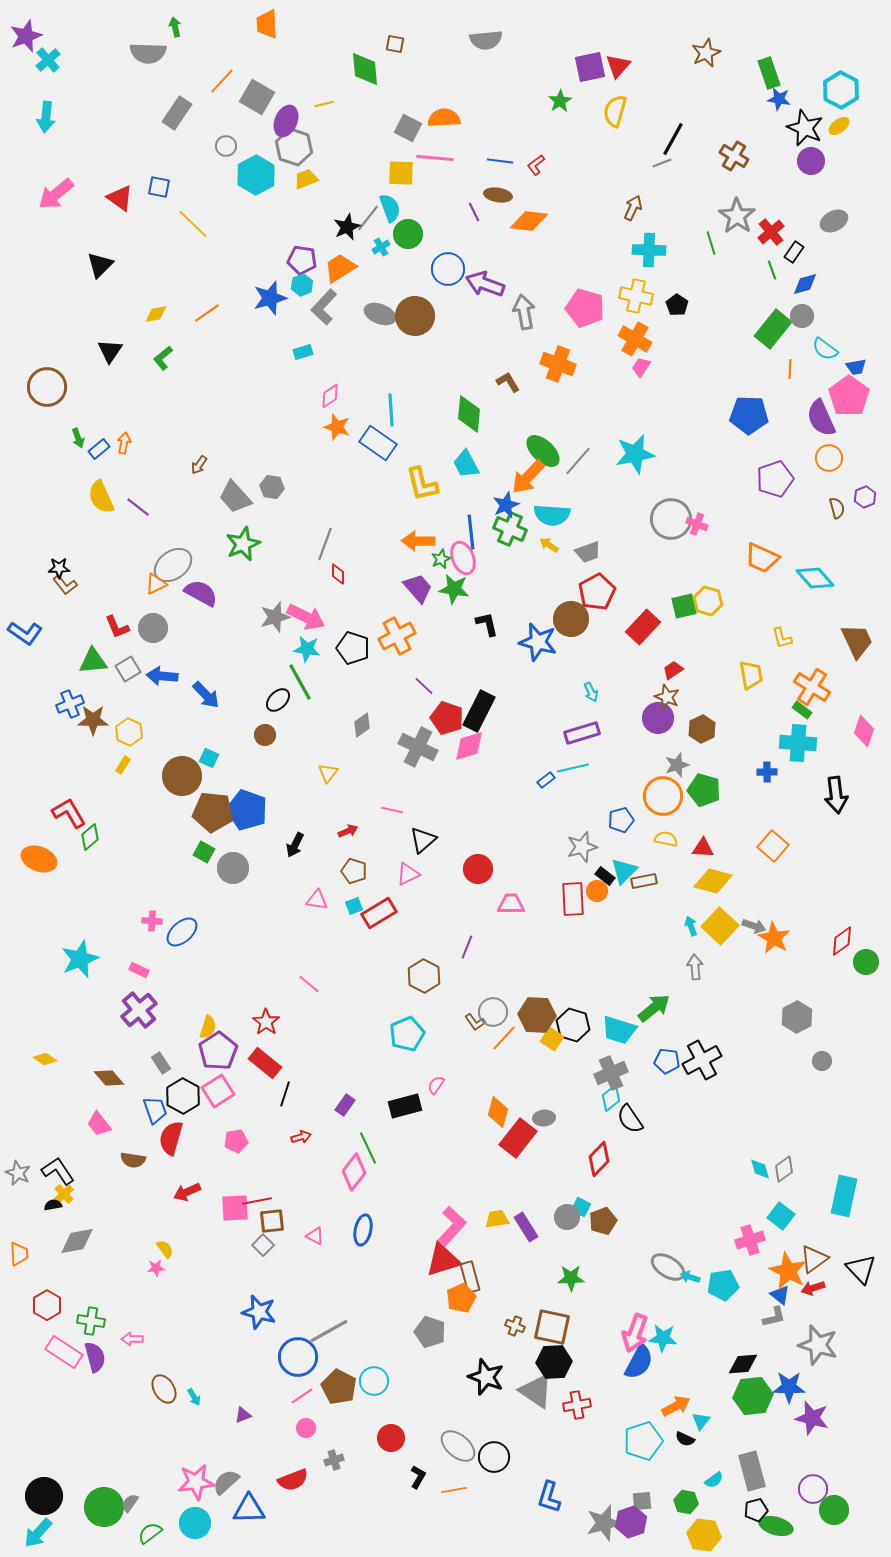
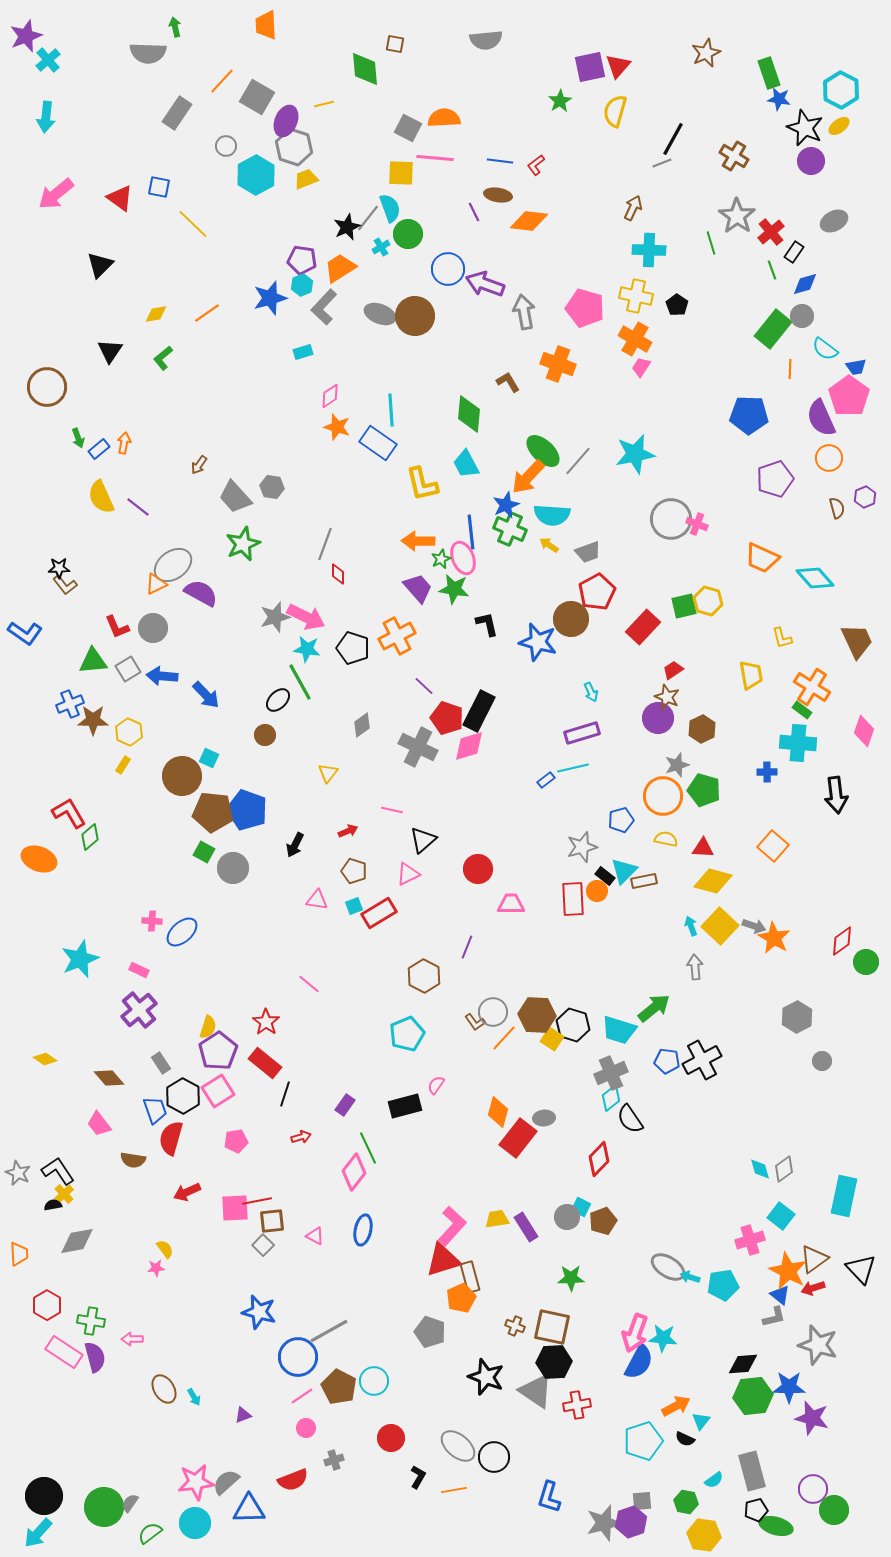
orange trapezoid at (267, 24): moved 1 px left, 1 px down
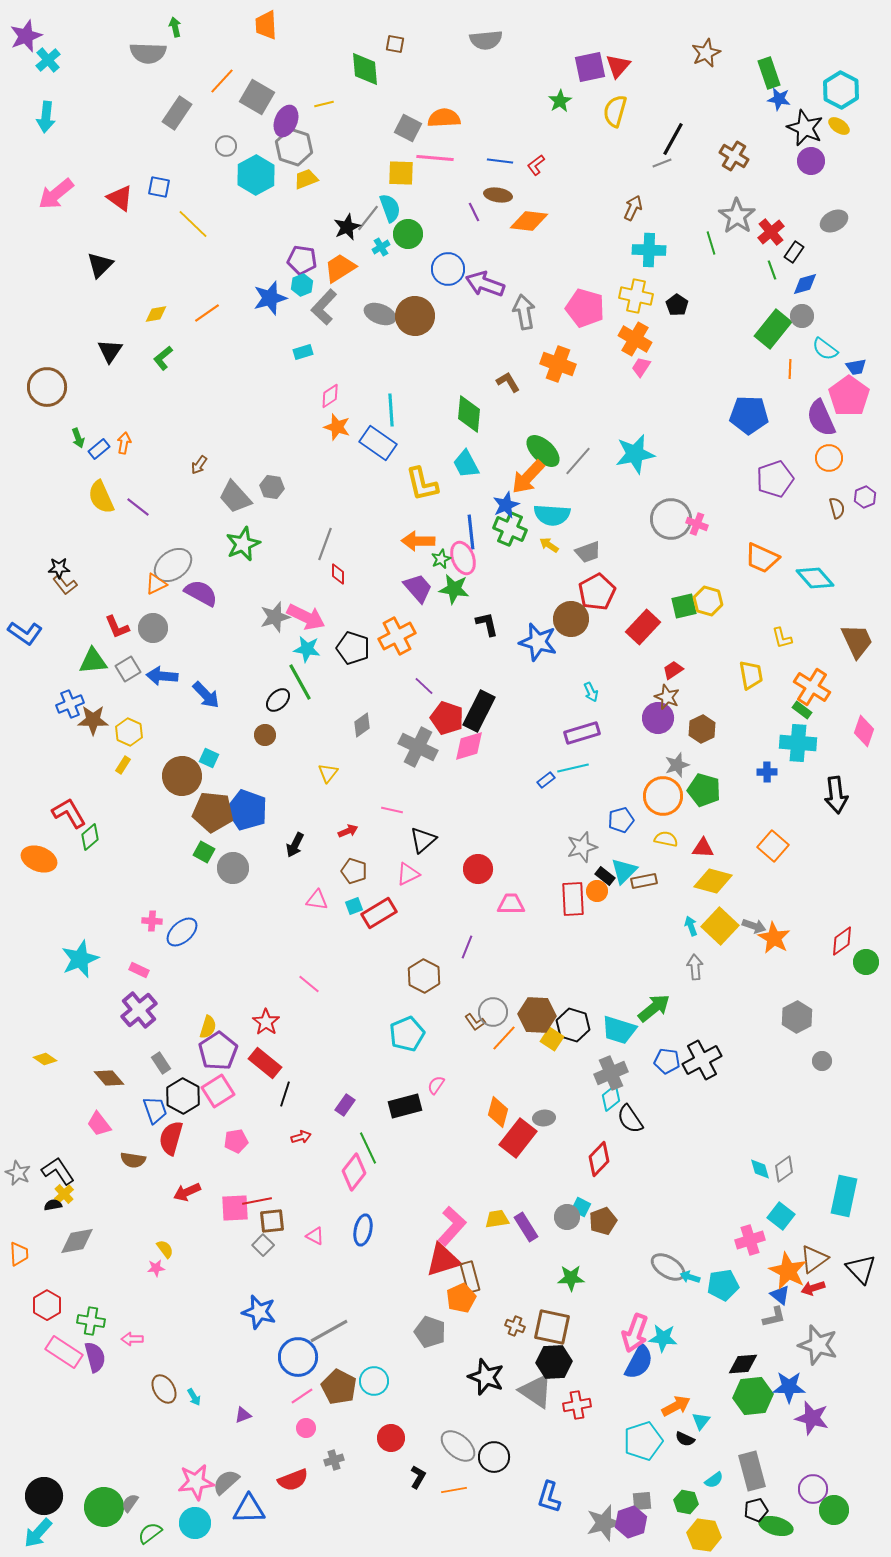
yellow ellipse at (839, 126): rotated 70 degrees clockwise
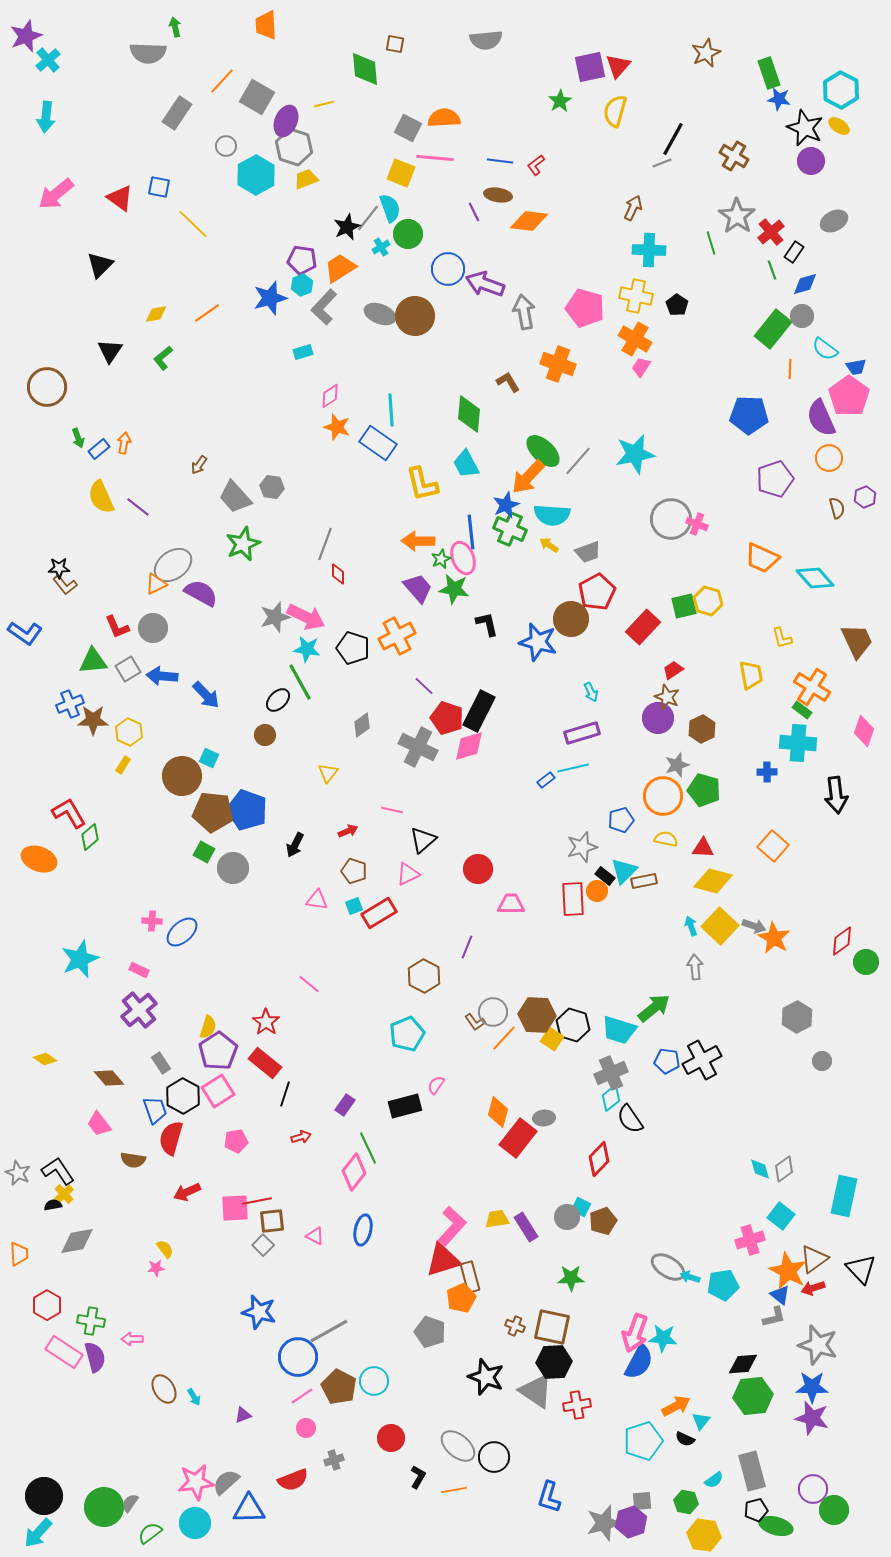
yellow square at (401, 173): rotated 20 degrees clockwise
blue star at (789, 1387): moved 23 px right
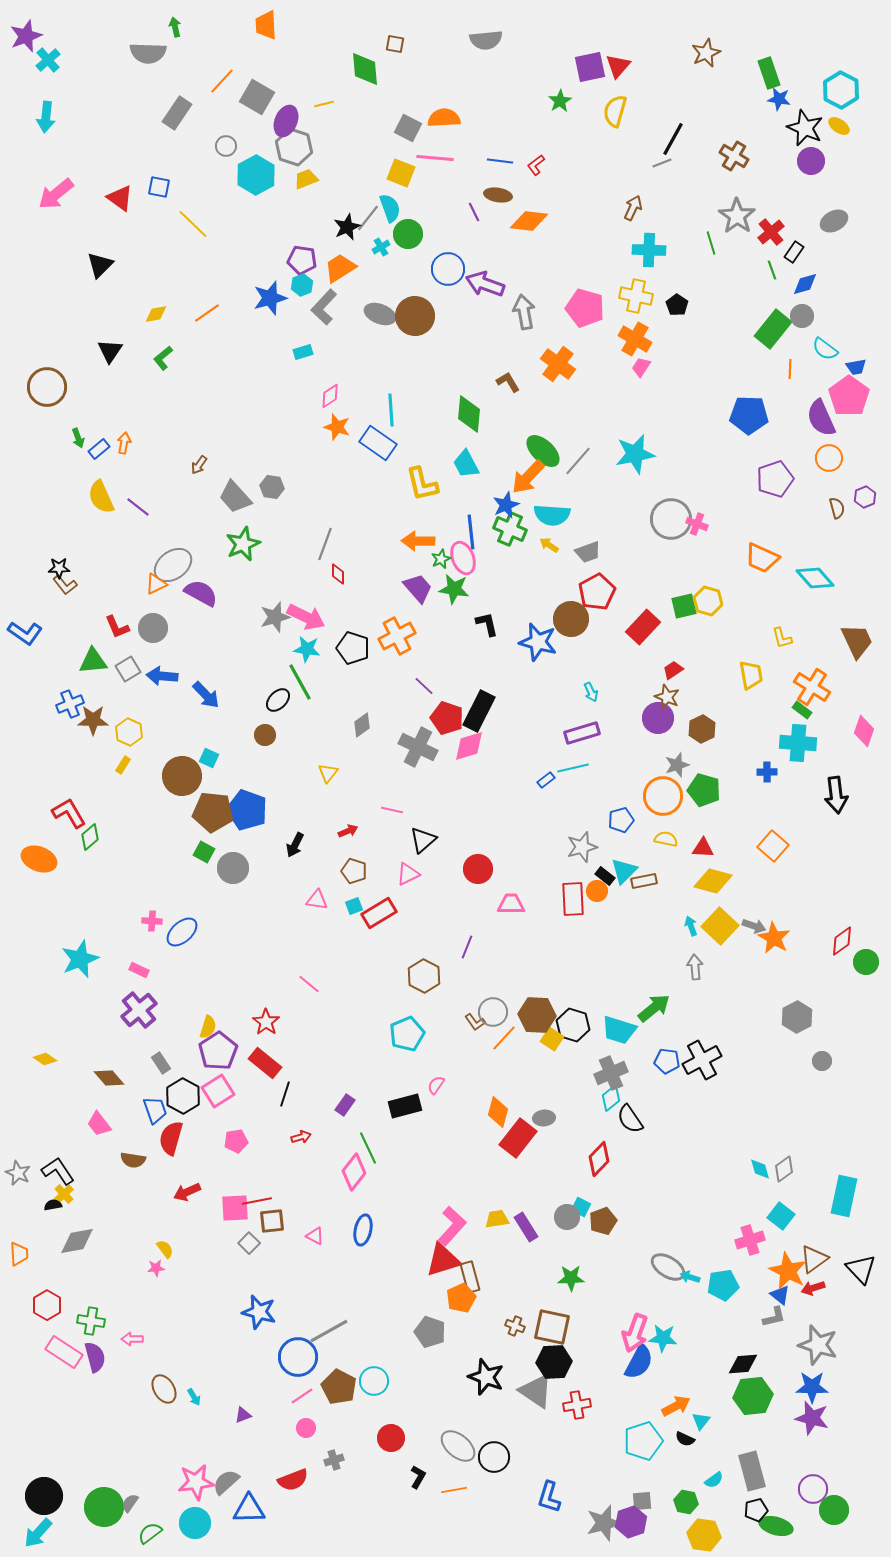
orange cross at (558, 364): rotated 16 degrees clockwise
gray square at (263, 1245): moved 14 px left, 2 px up
